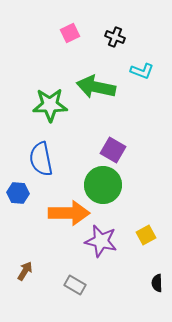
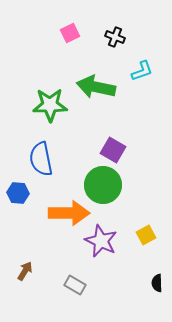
cyan L-shape: rotated 40 degrees counterclockwise
purple star: rotated 12 degrees clockwise
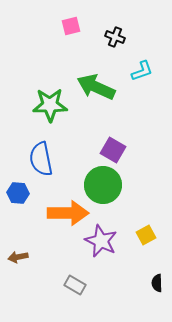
pink square: moved 1 px right, 7 px up; rotated 12 degrees clockwise
green arrow: rotated 12 degrees clockwise
orange arrow: moved 1 px left
brown arrow: moved 7 px left, 14 px up; rotated 132 degrees counterclockwise
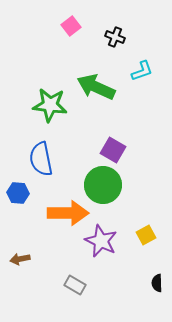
pink square: rotated 24 degrees counterclockwise
green star: rotated 8 degrees clockwise
brown arrow: moved 2 px right, 2 px down
